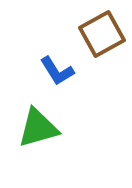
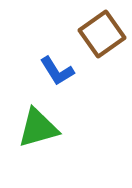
brown square: rotated 6 degrees counterclockwise
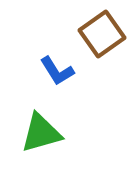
green triangle: moved 3 px right, 5 px down
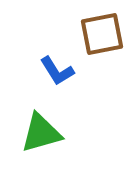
brown square: rotated 24 degrees clockwise
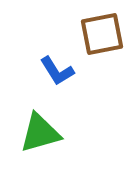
green triangle: moved 1 px left
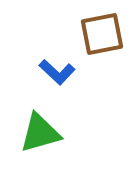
blue L-shape: moved 1 px down; rotated 15 degrees counterclockwise
